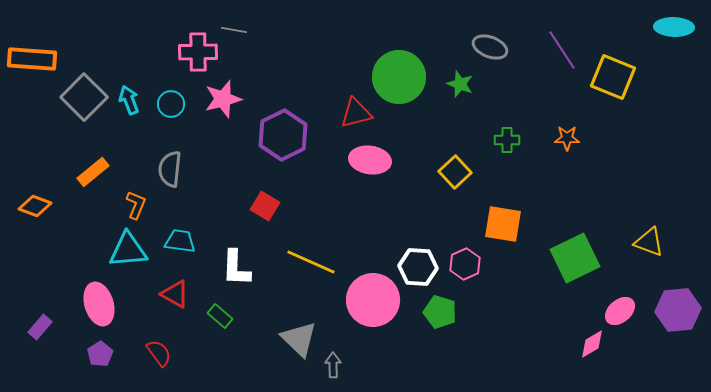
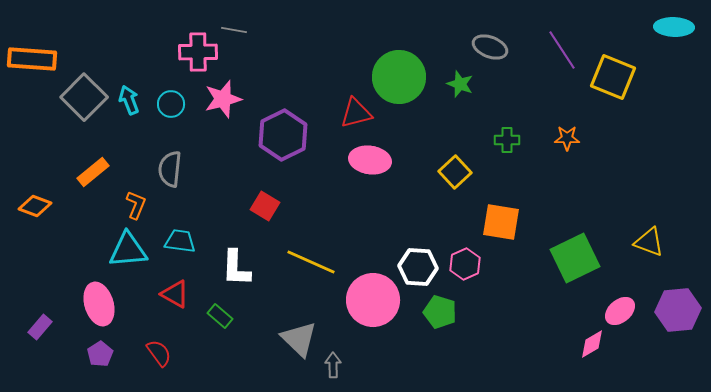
orange square at (503, 224): moved 2 px left, 2 px up
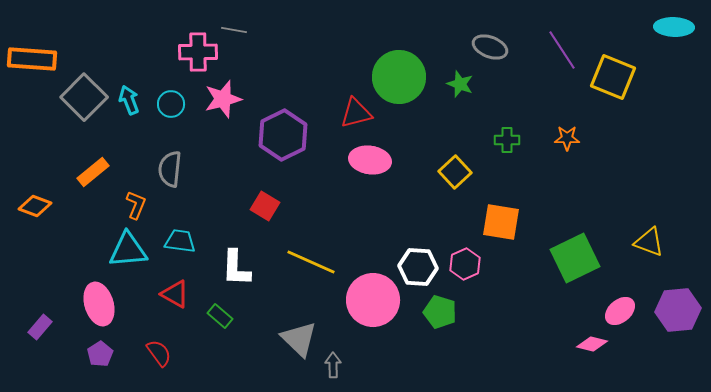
pink diamond at (592, 344): rotated 44 degrees clockwise
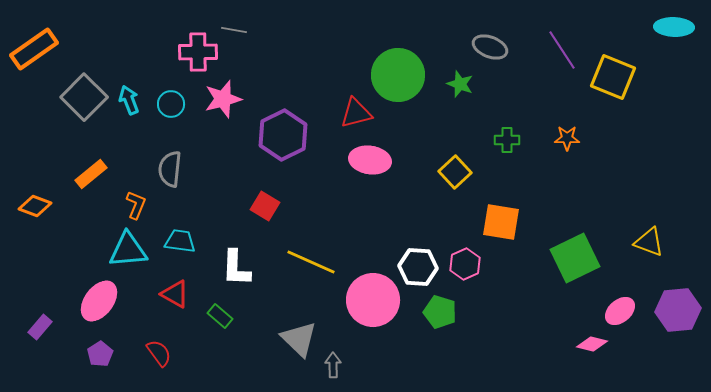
orange rectangle at (32, 59): moved 2 px right, 10 px up; rotated 39 degrees counterclockwise
green circle at (399, 77): moved 1 px left, 2 px up
orange rectangle at (93, 172): moved 2 px left, 2 px down
pink ellipse at (99, 304): moved 3 px up; rotated 54 degrees clockwise
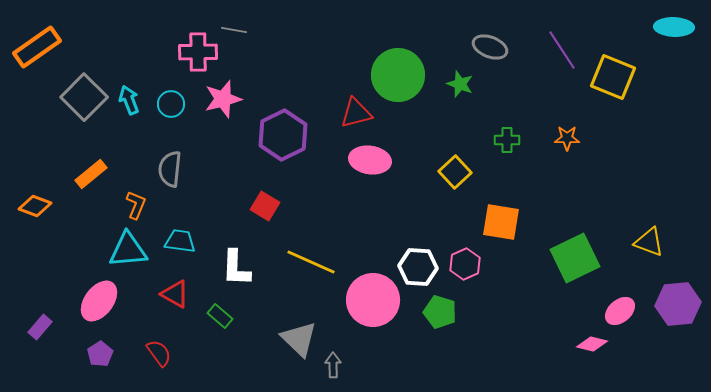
orange rectangle at (34, 49): moved 3 px right, 2 px up
purple hexagon at (678, 310): moved 6 px up
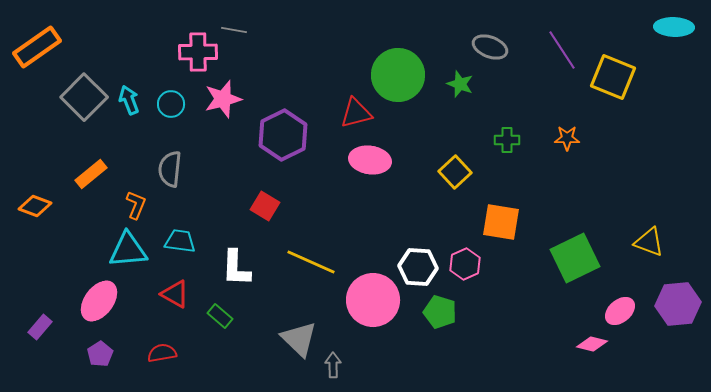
red semicircle at (159, 353): moved 3 px right; rotated 64 degrees counterclockwise
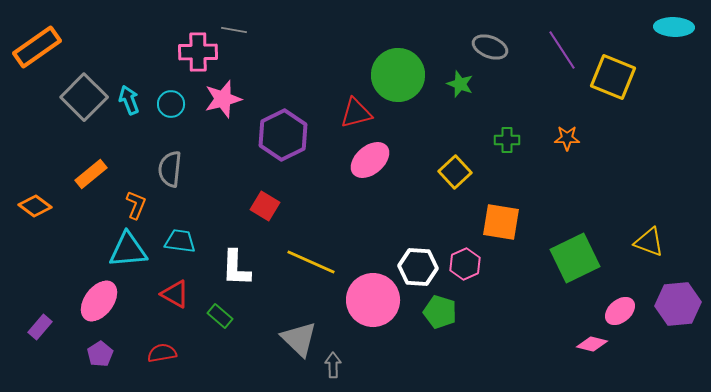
pink ellipse at (370, 160): rotated 48 degrees counterclockwise
orange diamond at (35, 206): rotated 16 degrees clockwise
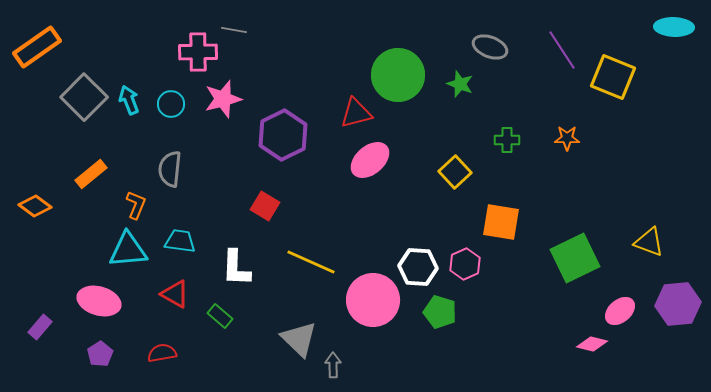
pink ellipse at (99, 301): rotated 69 degrees clockwise
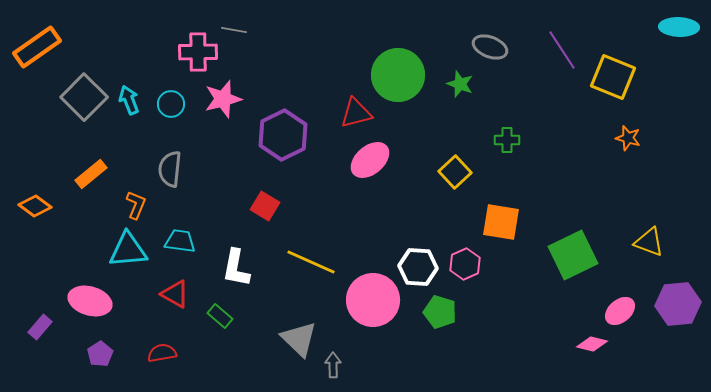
cyan ellipse at (674, 27): moved 5 px right
orange star at (567, 138): moved 61 px right; rotated 15 degrees clockwise
green square at (575, 258): moved 2 px left, 3 px up
white L-shape at (236, 268): rotated 9 degrees clockwise
pink ellipse at (99, 301): moved 9 px left
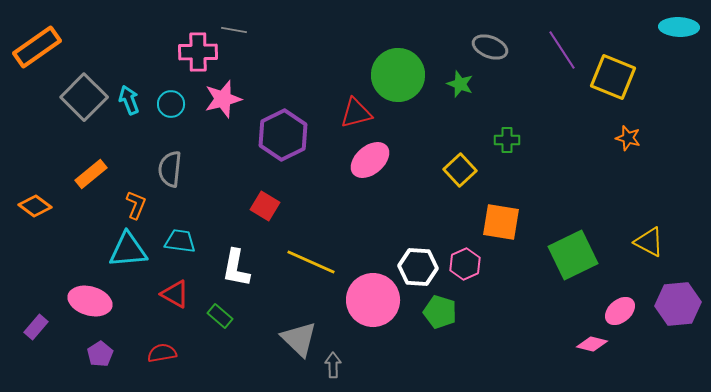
yellow square at (455, 172): moved 5 px right, 2 px up
yellow triangle at (649, 242): rotated 8 degrees clockwise
purple rectangle at (40, 327): moved 4 px left
